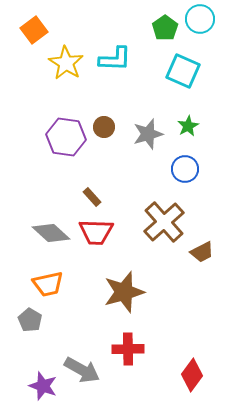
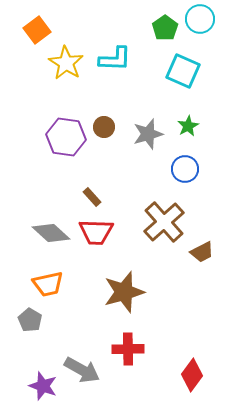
orange square: moved 3 px right
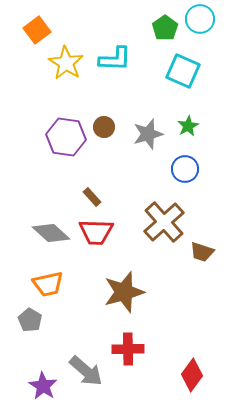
brown trapezoid: rotated 45 degrees clockwise
gray arrow: moved 4 px right, 1 px down; rotated 12 degrees clockwise
purple star: rotated 12 degrees clockwise
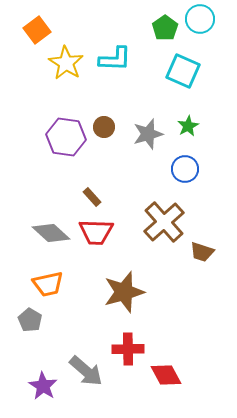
red diamond: moved 26 px left; rotated 64 degrees counterclockwise
